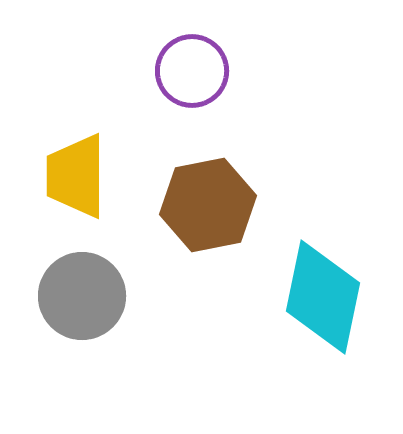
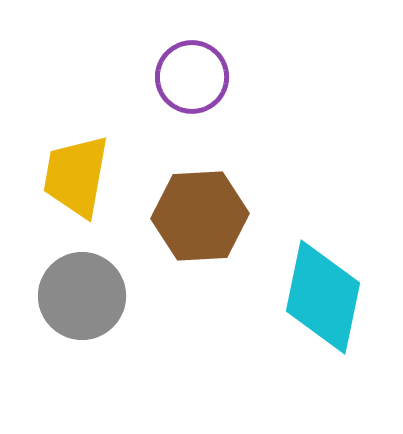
purple circle: moved 6 px down
yellow trapezoid: rotated 10 degrees clockwise
brown hexagon: moved 8 px left, 11 px down; rotated 8 degrees clockwise
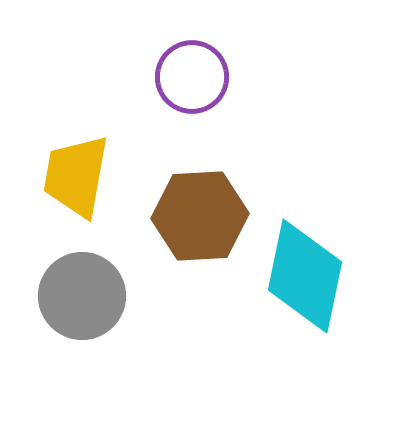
cyan diamond: moved 18 px left, 21 px up
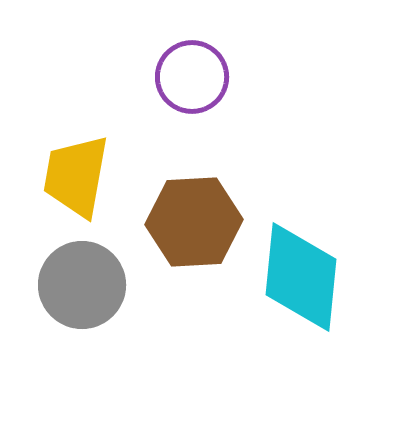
brown hexagon: moved 6 px left, 6 px down
cyan diamond: moved 4 px left, 1 px down; rotated 6 degrees counterclockwise
gray circle: moved 11 px up
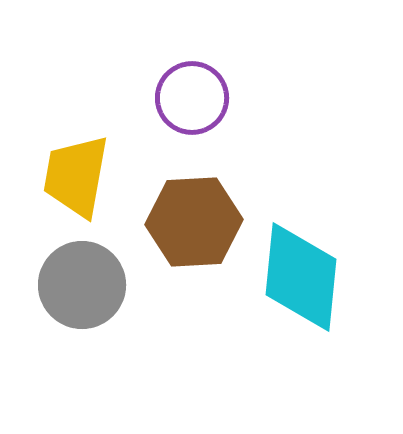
purple circle: moved 21 px down
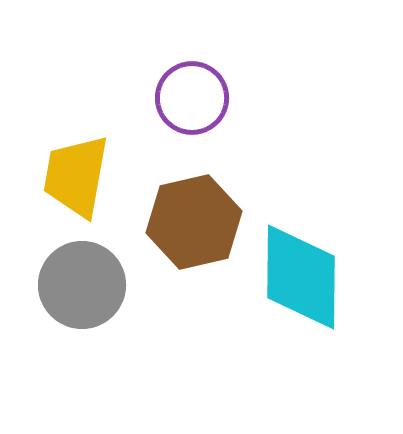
brown hexagon: rotated 10 degrees counterclockwise
cyan diamond: rotated 5 degrees counterclockwise
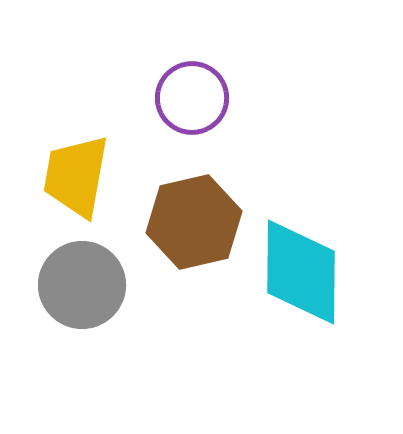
cyan diamond: moved 5 px up
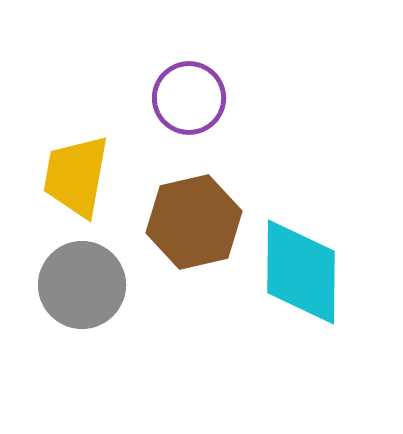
purple circle: moved 3 px left
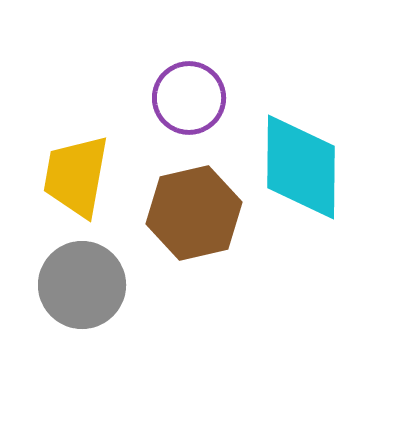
brown hexagon: moved 9 px up
cyan diamond: moved 105 px up
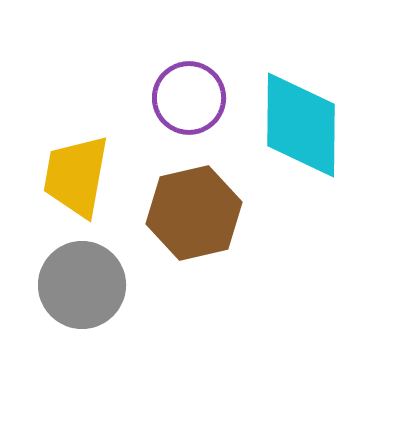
cyan diamond: moved 42 px up
